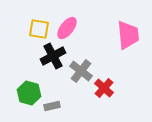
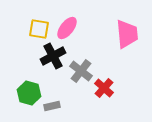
pink trapezoid: moved 1 px left, 1 px up
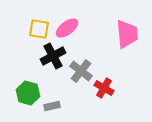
pink ellipse: rotated 15 degrees clockwise
red cross: rotated 12 degrees counterclockwise
green hexagon: moved 1 px left
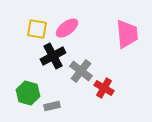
yellow square: moved 2 px left
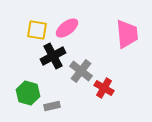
yellow square: moved 1 px down
